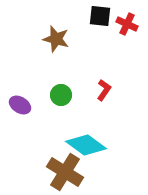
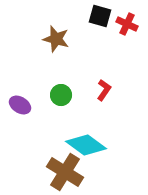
black square: rotated 10 degrees clockwise
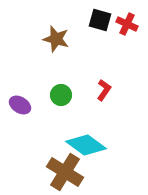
black square: moved 4 px down
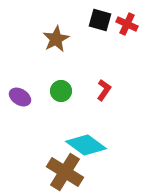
brown star: rotated 28 degrees clockwise
green circle: moved 4 px up
purple ellipse: moved 8 px up
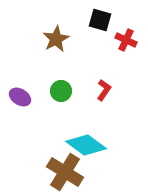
red cross: moved 1 px left, 16 px down
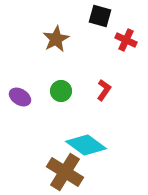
black square: moved 4 px up
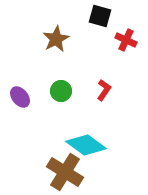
purple ellipse: rotated 20 degrees clockwise
